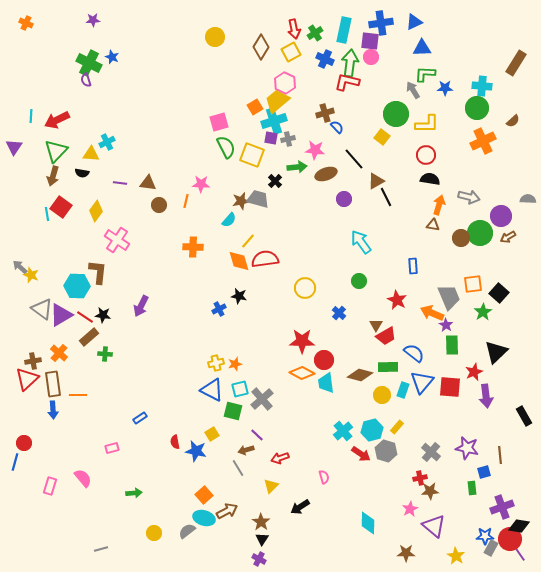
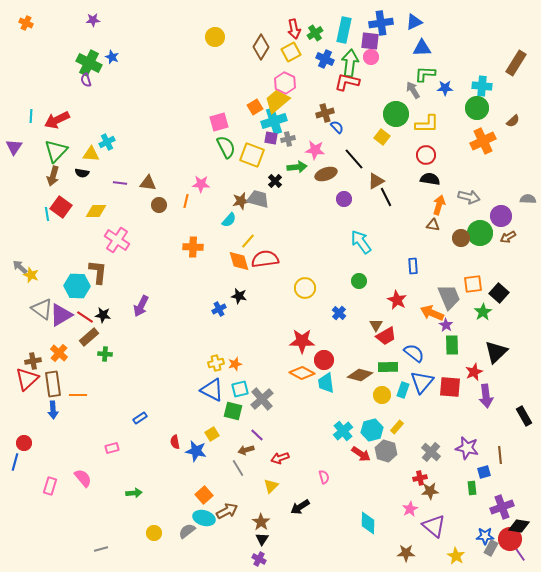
yellow diamond at (96, 211): rotated 55 degrees clockwise
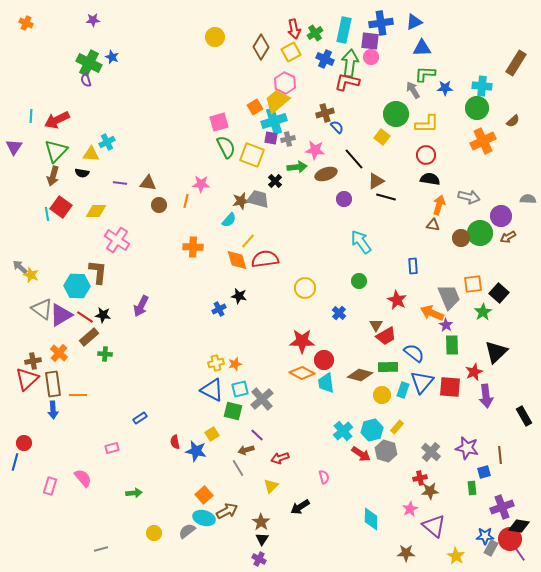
black line at (386, 197): rotated 48 degrees counterclockwise
orange diamond at (239, 261): moved 2 px left, 1 px up
cyan diamond at (368, 523): moved 3 px right, 4 px up
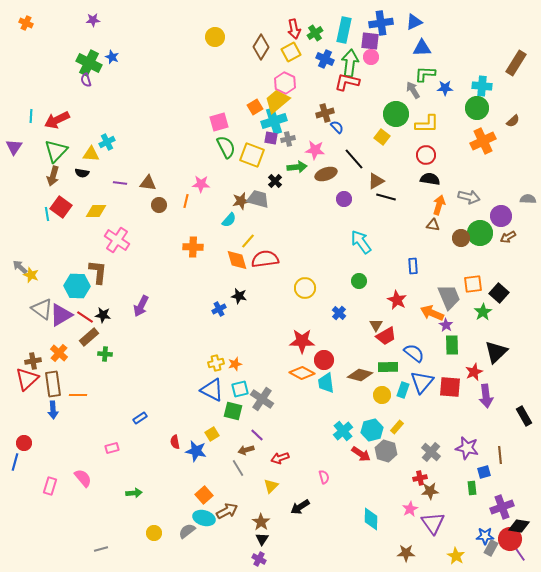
gray cross at (262, 399): rotated 15 degrees counterclockwise
purple triangle at (434, 526): moved 1 px left, 3 px up; rotated 15 degrees clockwise
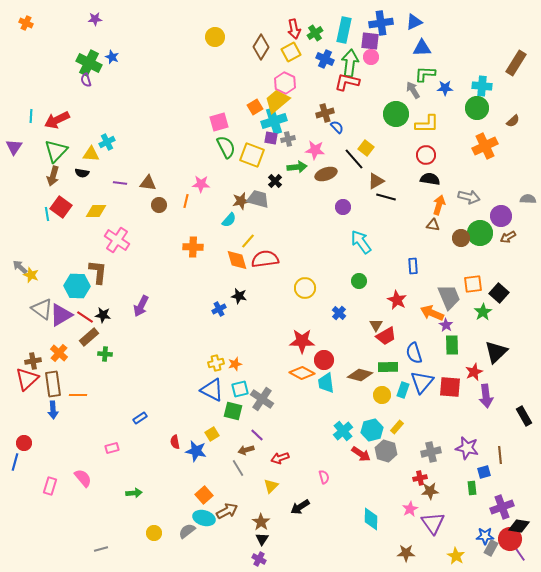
purple star at (93, 20): moved 2 px right, 1 px up
yellow square at (382, 137): moved 16 px left, 11 px down
orange cross at (483, 141): moved 2 px right, 5 px down
purple circle at (344, 199): moved 1 px left, 8 px down
blue semicircle at (414, 353): rotated 145 degrees counterclockwise
gray cross at (431, 452): rotated 36 degrees clockwise
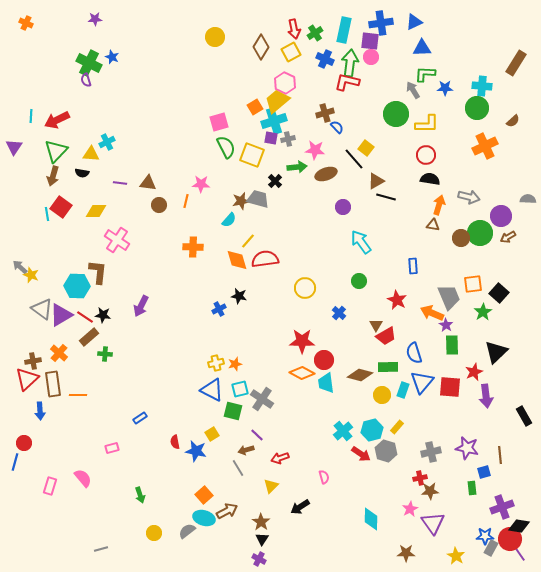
blue arrow at (53, 410): moved 13 px left, 1 px down
green arrow at (134, 493): moved 6 px right, 2 px down; rotated 77 degrees clockwise
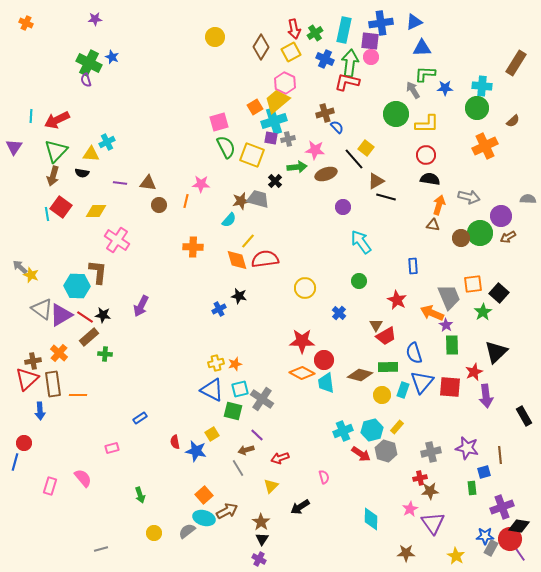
cyan cross at (343, 431): rotated 18 degrees clockwise
